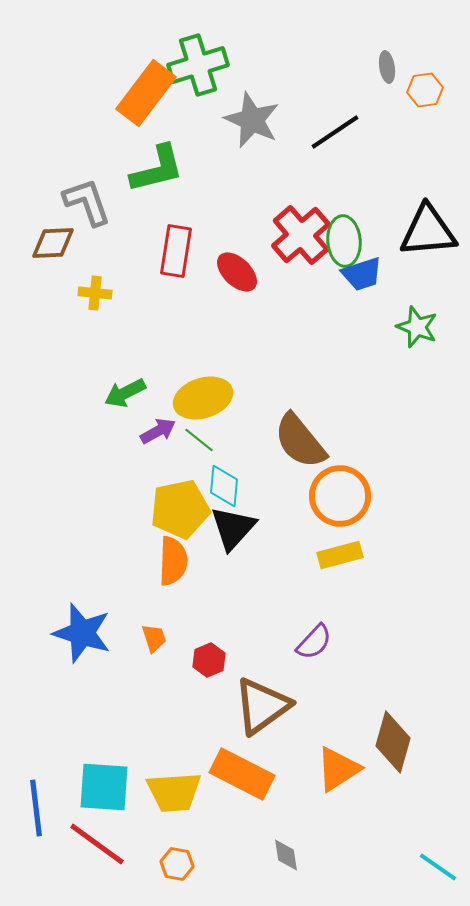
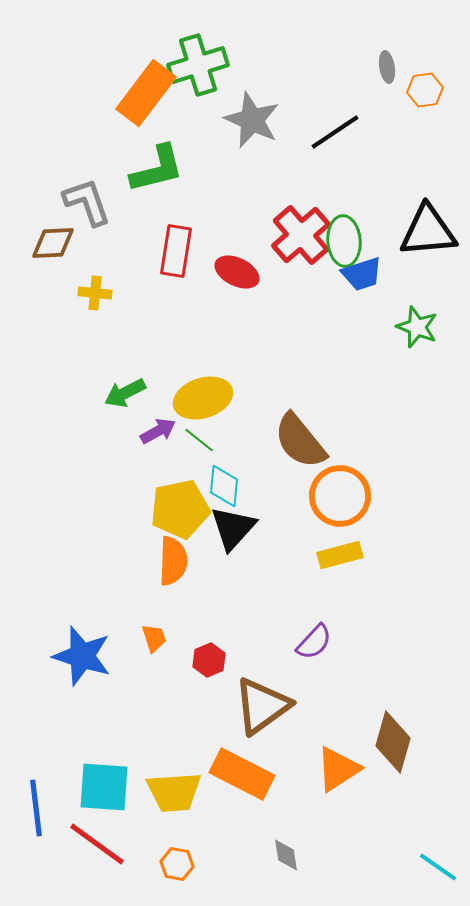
red ellipse at (237, 272): rotated 18 degrees counterclockwise
blue star at (82, 633): moved 23 px down
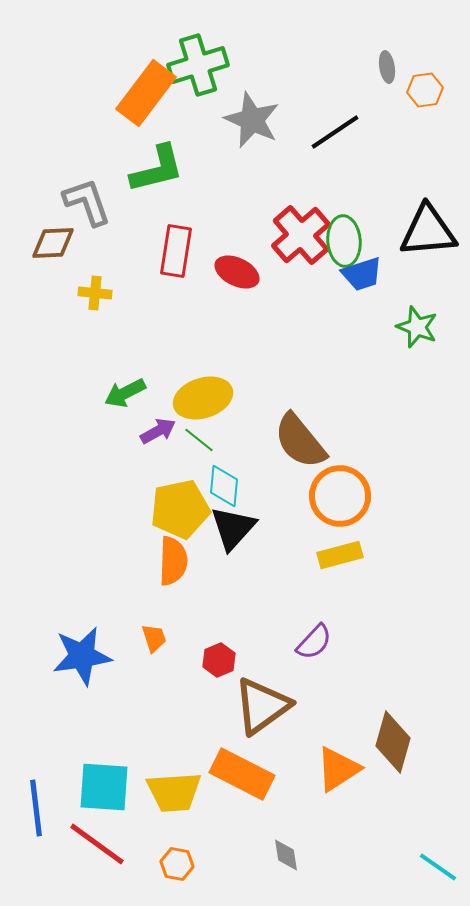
blue star at (82, 656): rotated 26 degrees counterclockwise
red hexagon at (209, 660): moved 10 px right
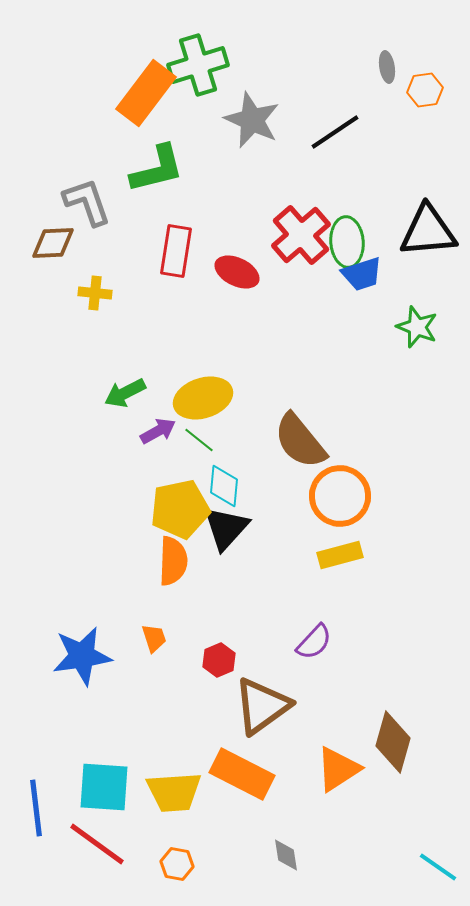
green ellipse at (344, 241): moved 3 px right, 1 px down
black triangle at (233, 528): moved 7 px left
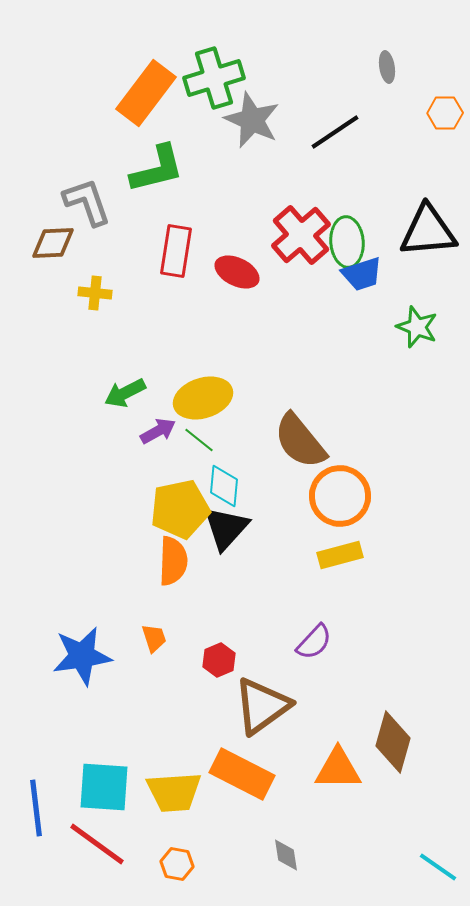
green cross at (198, 65): moved 16 px right, 13 px down
orange hexagon at (425, 90): moved 20 px right, 23 px down; rotated 8 degrees clockwise
orange triangle at (338, 769): rotated 33 degrees clockwise
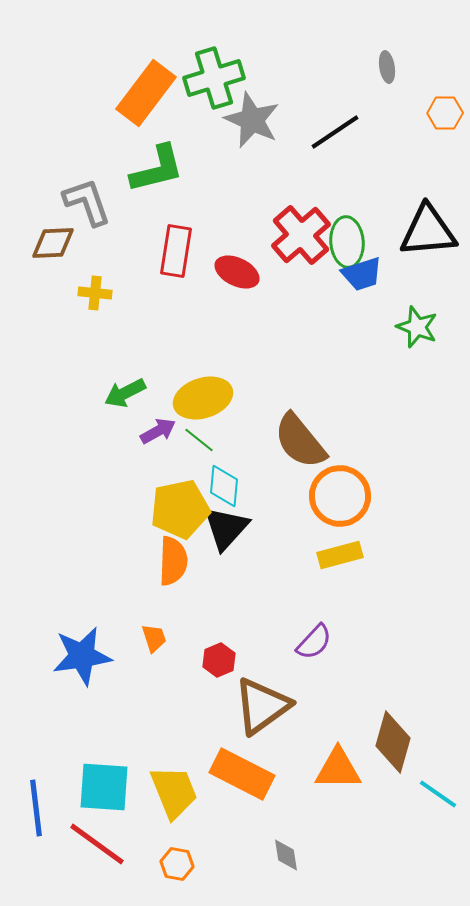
yellow trapezoid at (174, 792): rotated 108 degrees counterclockwise
cyan line at (438, 867): moved 73 px up
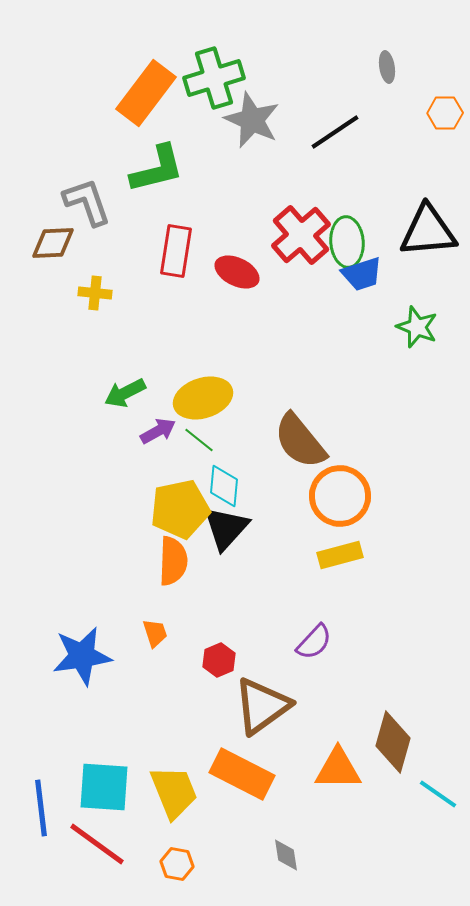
orange trapezoid at (154, 638): moved 1 px right, 5 px up
blue line at (36, 808): moved 5 px right
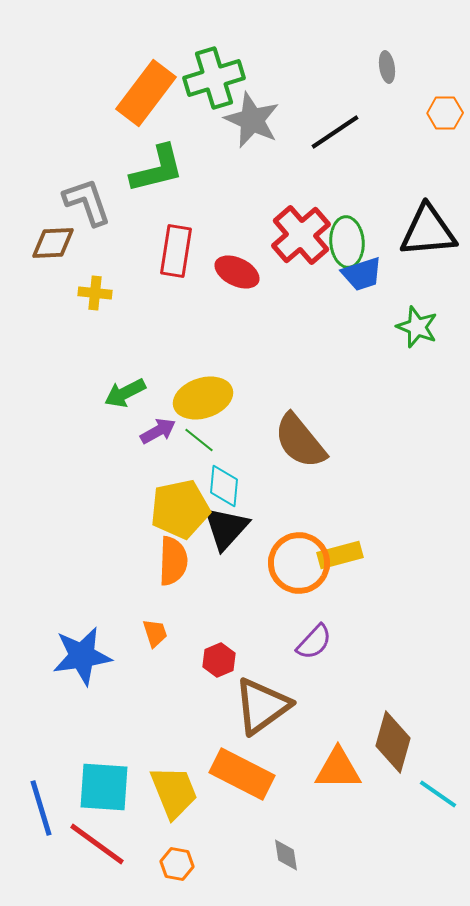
orange circle at (340, 496): moved 41 px left, 67 px down
blue line at (41, 808): rotated 10 degrees counterclockwise
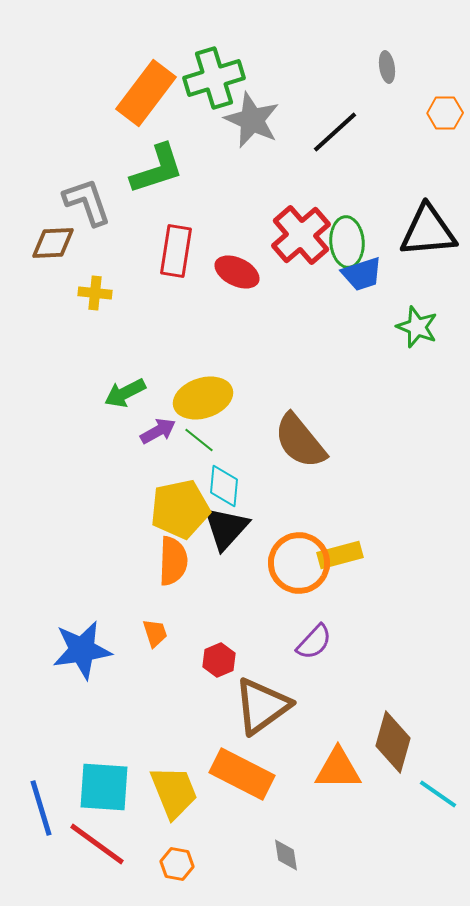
black line at (335, 132): rotated 8 degrees counterclockwise
green L-shape at (157, 169): rotated 4 degrees counterclockwise
blue star at (82, 656): moved 6 px up
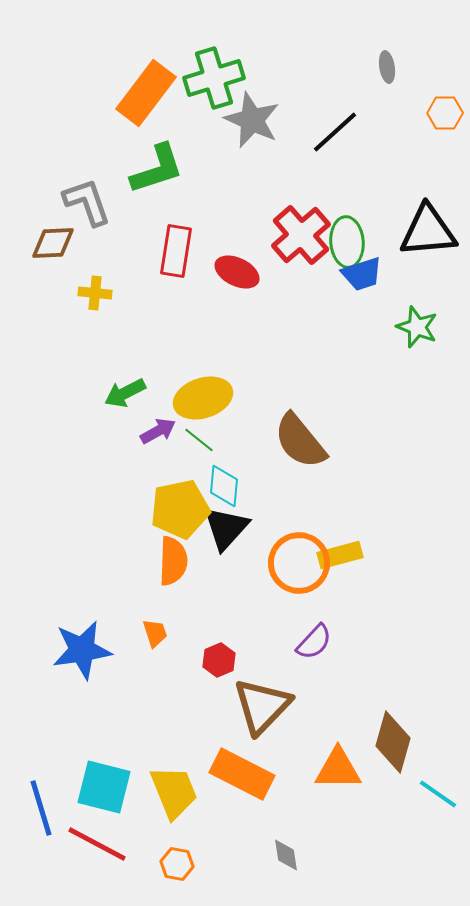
brown triangle at (262, 706): rotated 10 degrees counterclockwise
cyan square at (104, 787): rotated 10 degrees clockwise
red line at (97, 844): rotated 8 degrees counterclockwise
